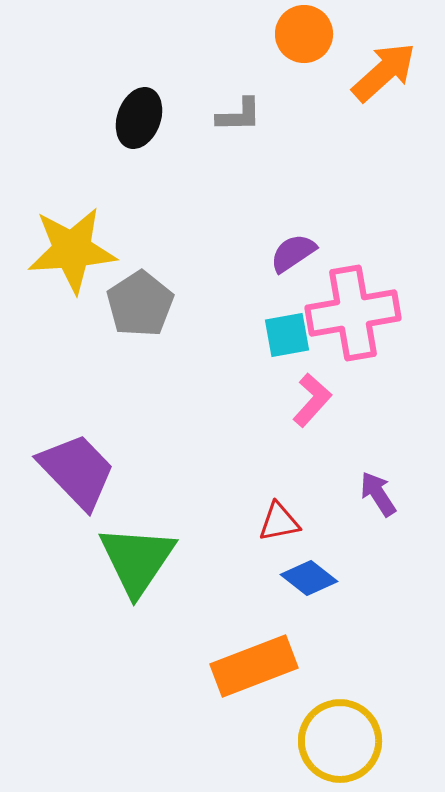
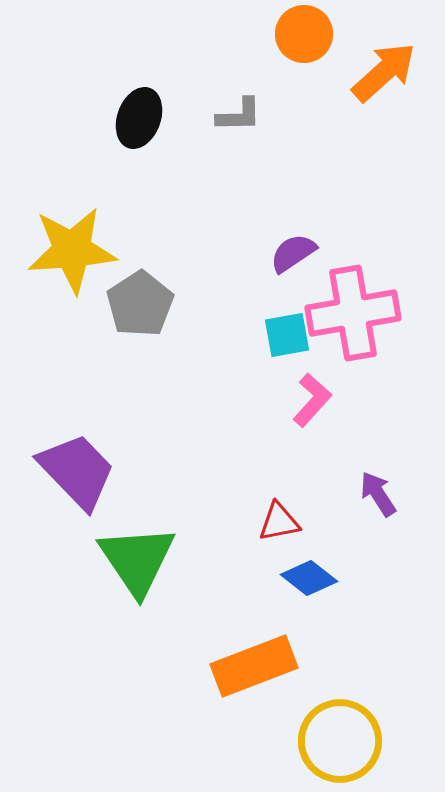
green triangle: rotated 8 degrees counterclockwise
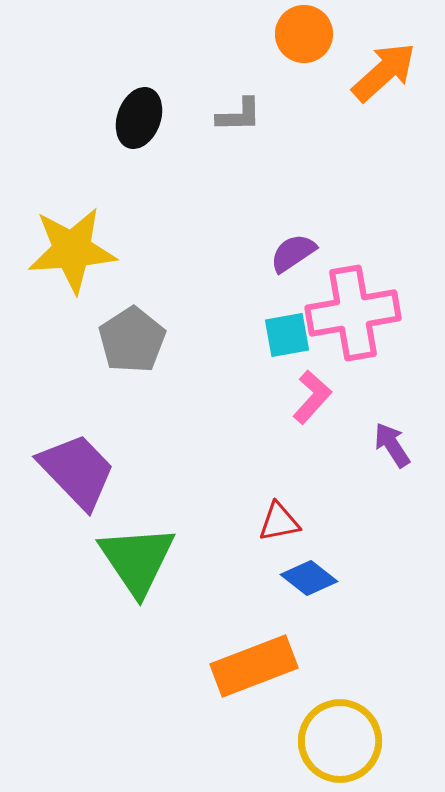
gray pentagon: moved 8 px left, 36 px down
pink L-shape: moved 3 px up
purple arrow: moved 14 px right, 49 px up
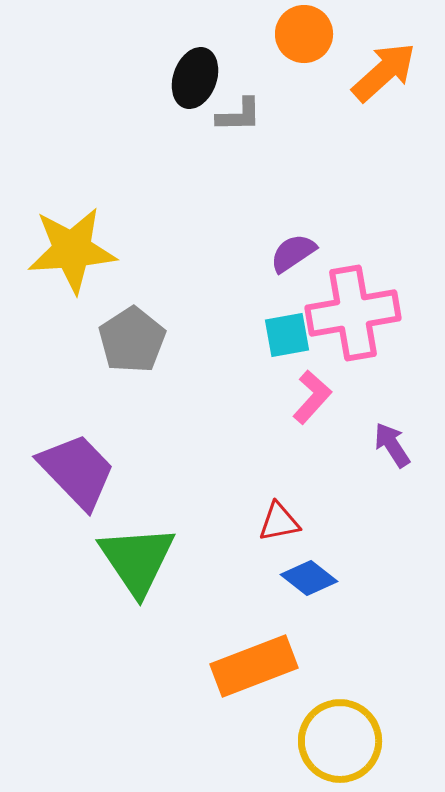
black ellipse: moved 56 px right, 40 px up
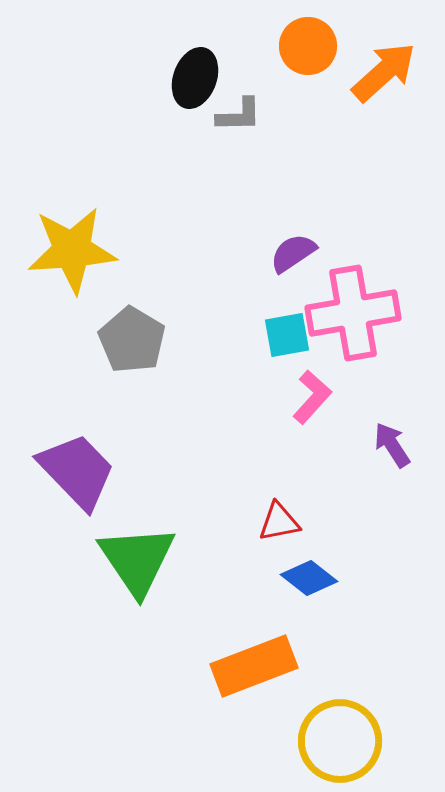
orange circle: moved 4 px right, 12 px down
gray pentagon: rotated 8 degrees counterclockwise
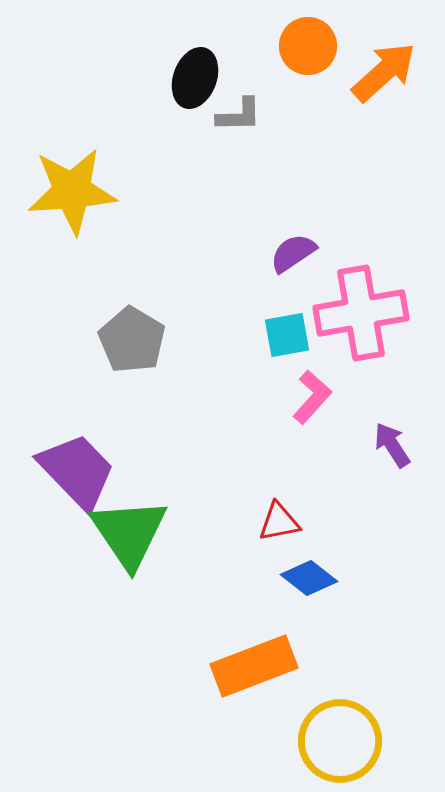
yellow star: moved 59 px up
pink cross: moved 8 px right
green triangle: moved 8 px left, 27 px up
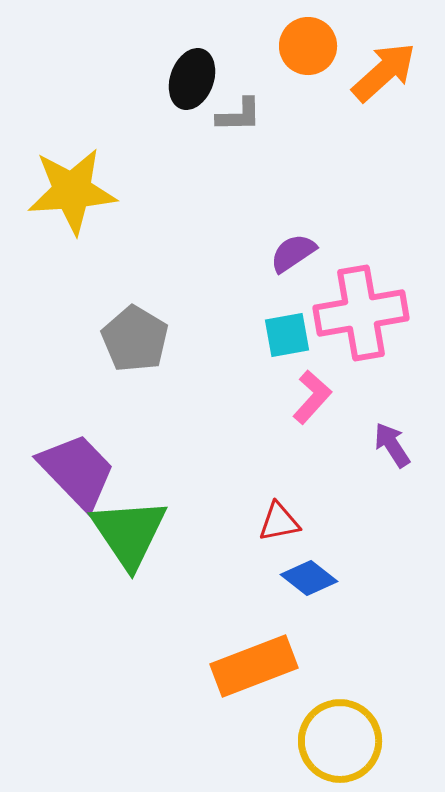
black ellipse: moved 3 px left, 1 px down
gray pentagon: moved 3 px right, 1 px up
